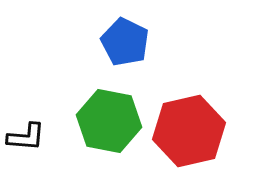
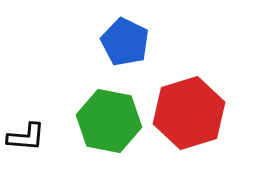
red hexagon: moved 18 px up; rotated 4 degrees counterclockwise
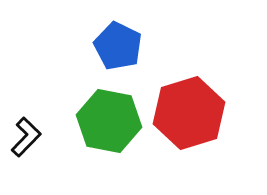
blue pentagon: moved 7 px left, 4 px down
black L-shape: rotated 51 degrees counterclockwise
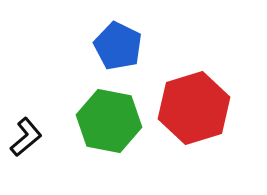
red hexagon: moved 5 px right, 5 px up
black L-shape: rotated 6 degrees clockwise
